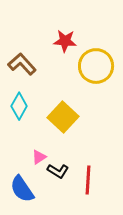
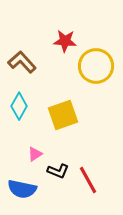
brown L-shape: moved 2 px up
yellow square: moved 2 px up; rotated 28 degrees clockwise
pink triangle: moved 4 px left, 3 px up
black L-shape: rotated 10 degrees counterclockwise
red line: rotated 32 degrees counterclockwise
blue semicircle: rotated 44 degrees counterclockwise
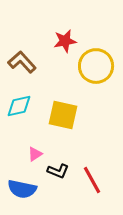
red star: rotated 15 degrees counterclockwise
cyan diamond: rotated 48 degrees clockwise
yellow square: rotated 32 degrees clockwise
red line: moved 4 px right
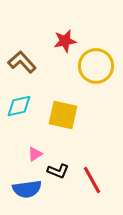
blue semicircle: moved 5 px right; rotated 20 degrees counterclockwise
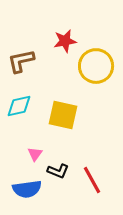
brown L-shape: moved 1 px left, 1 px up; rotated 60 degrees counterclockwise
pink triangle: rotated 21 degrees counterclockwise
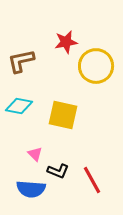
red star: moved 1 px right, 1 px down
cyan diamond: rotated 24 degrees clockwise
pink triangle: rotated 21 degrees counterclockwise
blue semicircle: moved 4 px right; rotated 12 degrees clockwise
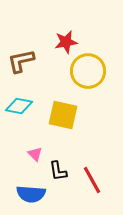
yellow circle: moved 8 px left, 5 px down
black L-shape: rotated 60 degrees clockwise
blue semicircle: moved 5 px down
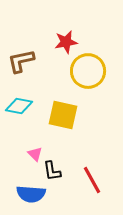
black L-shape: moved 6 px left
